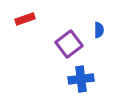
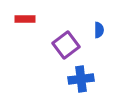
red rectangle: rotated 18 degrees clockwise
purple square: moved 3 px left, 1 px down
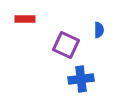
purple square: rotated 28 degrees counterclockwise
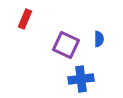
red rectangle: rotated 66 degrees counterclockwise
blue semicircle: moved 9 px down
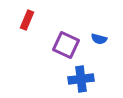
red rectangle: moved 2 px right, 1 px down
blue semicircle: rotated 105 degrees clockwise
